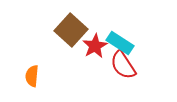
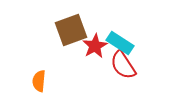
brown square: rotated 28 degrees clockwise
orange semicircle: moved 7 px right, 5 px down
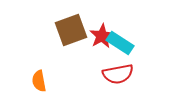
red star: moved 7 px right, 10 px up
red semicircle: moved 5 px left, 9 px down; rotated 68 degrees counterclockwise
orange semicircle: rotated 15 degrees counterclockwise
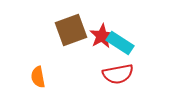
orange semicircle: moved 1 px left, 4 px up
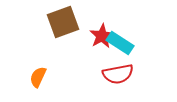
brown square: moved 8 px left, 8 px up
orange semicircle: rotated 35 degrees clockwise
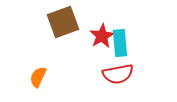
cyan rectangle: rotated 52 degrees clockwise
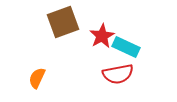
cyan rectangle: moved 6 px right, 4 px down; rotated 60 degrees counterclockwise
orange semicircle: moved 1 px left, 1 px down
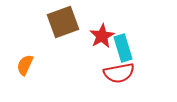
cyan rectangle: moved 3 px left, 1 px down; rotated 48 degrees clockwise
red semicircle: moved 1 px right, 1 px up
orange semicircle: moved 12 px left, 13 px up
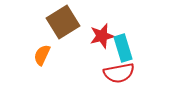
brown square: rotated 12 degrees counterclockwise
red star: rotated 15 degrees clockwise
orange semicircle: moved 17 px right, 10 px up
